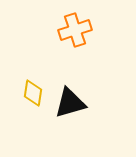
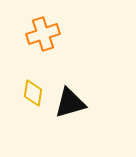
orange cross: moved 32 px left, 4 px down
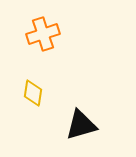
black triangle: moved 11 px right, 22 px down
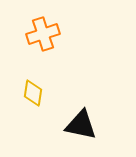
black triangle: rotated 28 degrees clockwise
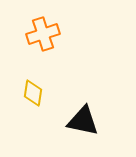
black triangle: moved 2 px right, 4 px up
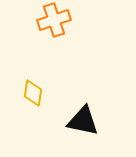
orange cross: moved 11 px right, 14 px up
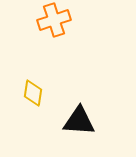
black triangle: moved 4 px left; rotated 8 degrees counterclockwise
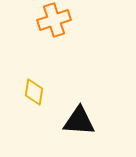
yellow diamond: moved 1 px right, 1 px up
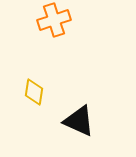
black triangle: rotated 20 degrees clockwise
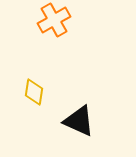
orange cross: rotated 12 degrees counterclockwise
